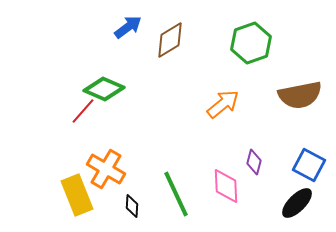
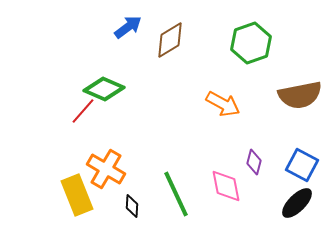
orange arrow: rotated 68 degrees clockwise
blue square: moved 7 px left
pink diamond: rotated 9 degrees counterclockwise
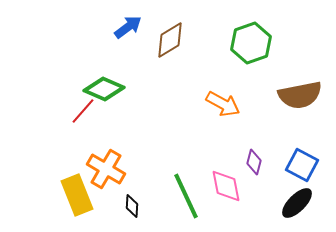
green line: moved 10 px right, 2 px down
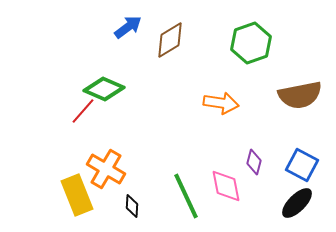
orange arrow: moved 2 px left, 1 px up; rotated 20 degrees counterclockwise
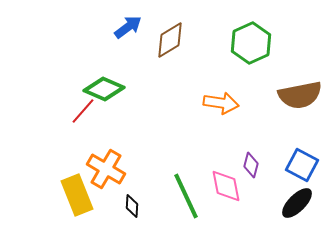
green hexagon: rotated 6 degrees counterclockwise
purple diamond: moved 3 px left, 3 px down
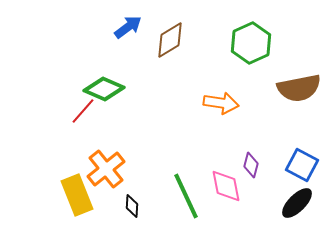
brown semicircle: moved 1 px left, 7 px up
orange cross: rotated 21 degrees clockwise
